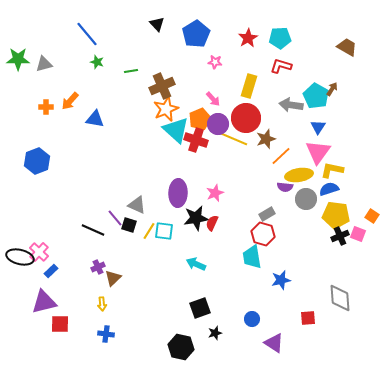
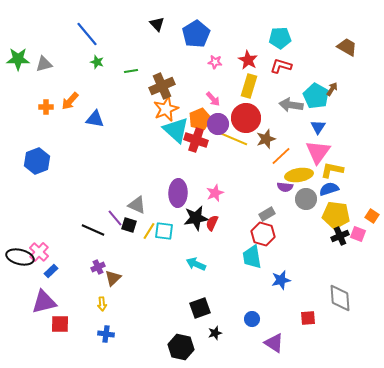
red star at (248, 38): moved 22 px down; rotated 12 degrees counterclockwise
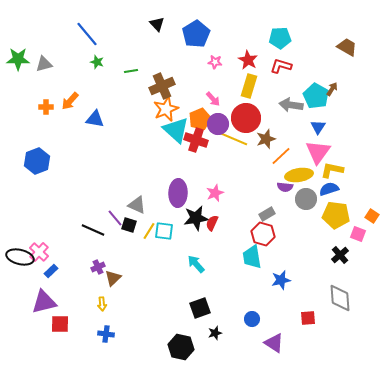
black cross at (340, 236): moved 19 px down; rotated 18 degrees counterclockwise
cyan arrow at (196, 264): rotated 24 degrees clockwise
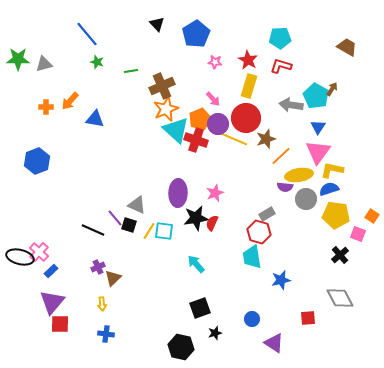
red hexagon at (263, 234): moved 4 px left, 2 px up
gray diamond at (340, 298): rotated 24 degrees counterclockwise
purple triangle at (44, 302): moved 8 px right; rotated 36 degrees counterclockwise
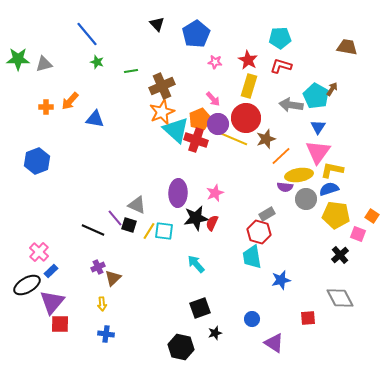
brown trapezoid at (347, 47): rotated 20 degrees counterclockwise
orange star at (166, 109): moved 4 px left, 3 px down
black ellipse at (20, 257): moved 7 px right, 28 px down; rotated 44 degrees counterclockwise
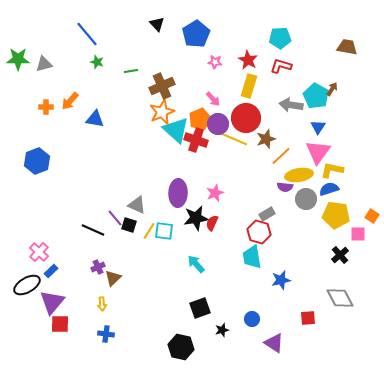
pink square at (358, 234): rotated 21 degrees counterclockwise
black star at (215, 333): moved 7 px right, 3 px up
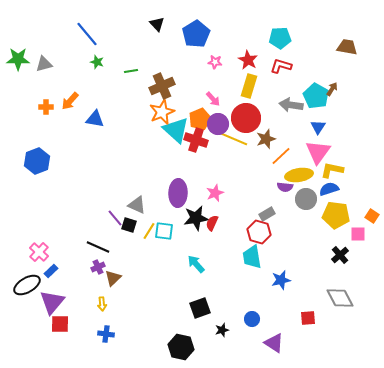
black line at (93, 230): moved 5 px right, 17 px down
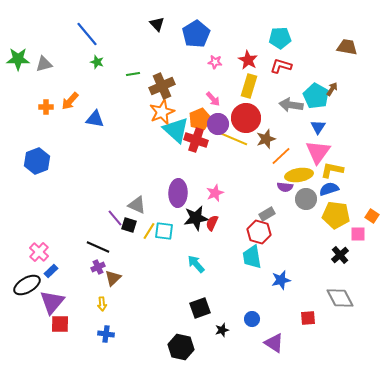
green line at (131, 71): moved 2 px right, 3 px down
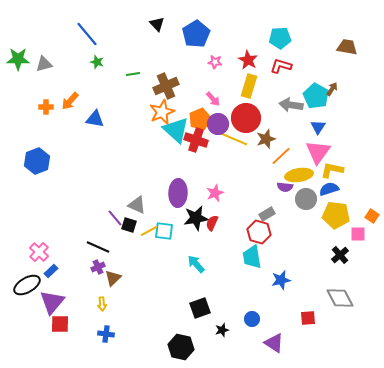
brown cross at (162, 86): moved 4 px right
yellow line at (149, 231): rotated 30 degrees clockwise
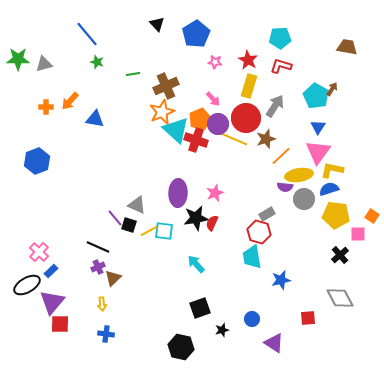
gray arrow at (291, 105): moved 16 px left, 1 px down; rotated 115 degrees clockwise
gray circle at (306, 199): moved 2 px left
